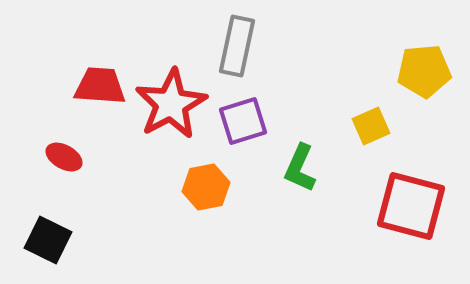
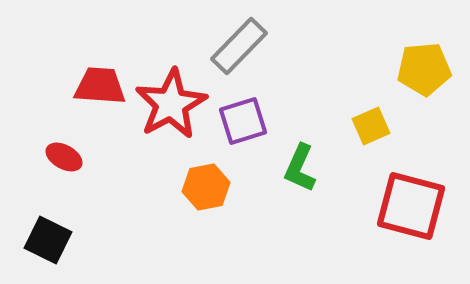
gray rectangle: moved 2 px right; rotated 32 degrees clockwise
yellow pentagon: moved 2 px up
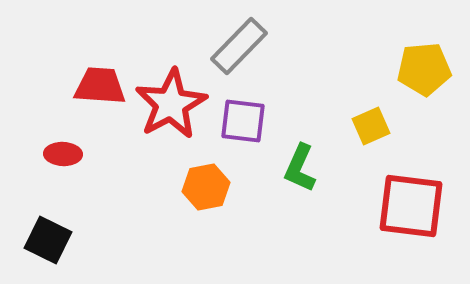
purple square: rotated 24 degrees clockwise
red ellipse: moved 1 px left, 3 px up; rotated 27 degrees counterclockwise
red square: rotated 8 degrees counterclockwise
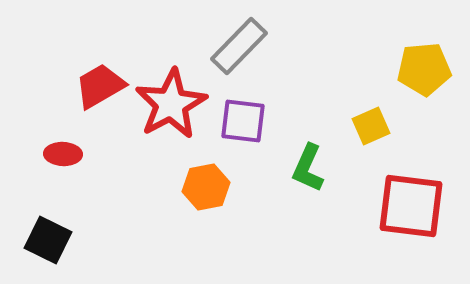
red trapezoid: rotated 34 degrees counterclockwise
green L-shape: moved 8 px right
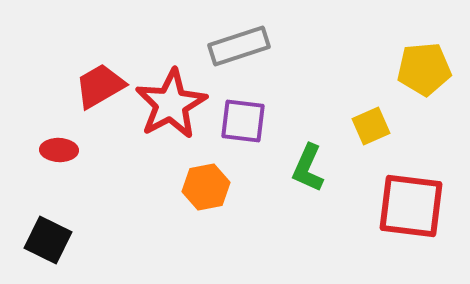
gray rectangle: rotated 28 degrees clockwise
red ellipse: moved 4 px left, 4 px up
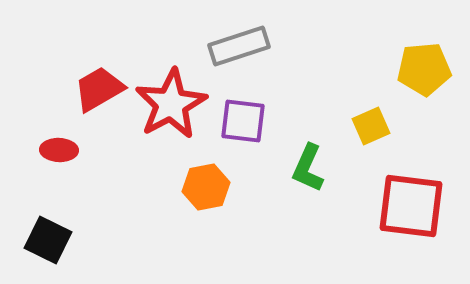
red trapezoid: moved 1 px left, 3 px down
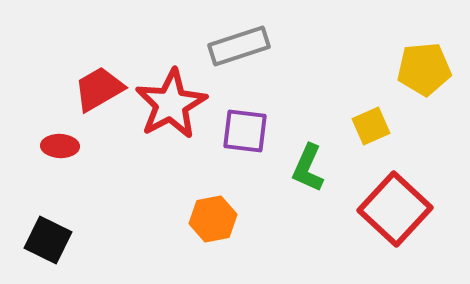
purple square: moved 2 px right, 10 px down
red ellipse: moved 1 px right, 4 px up
orange hexagon: moved 7 px right, 32 px down
red square: moved 16 px left, 3 px down; rotated 36 degrees clockwise
